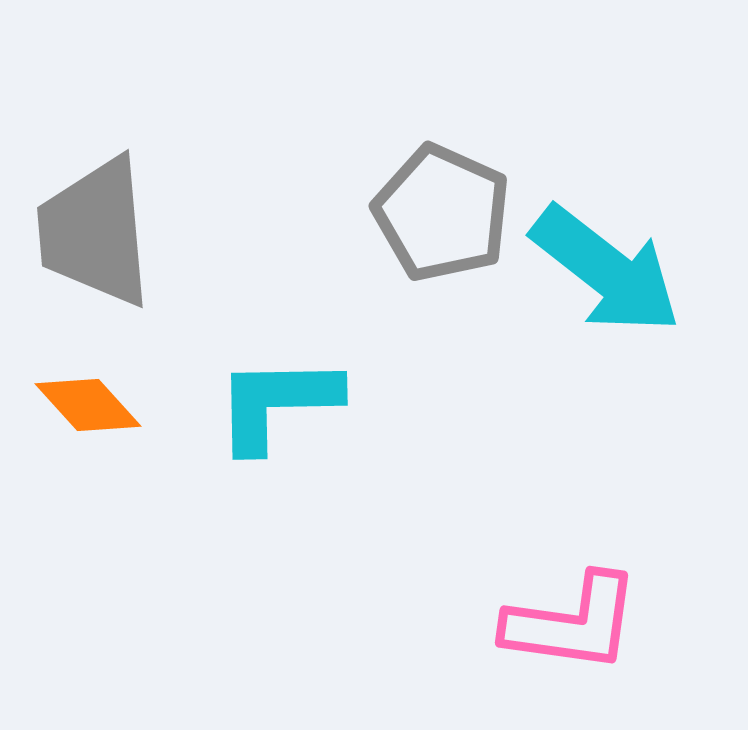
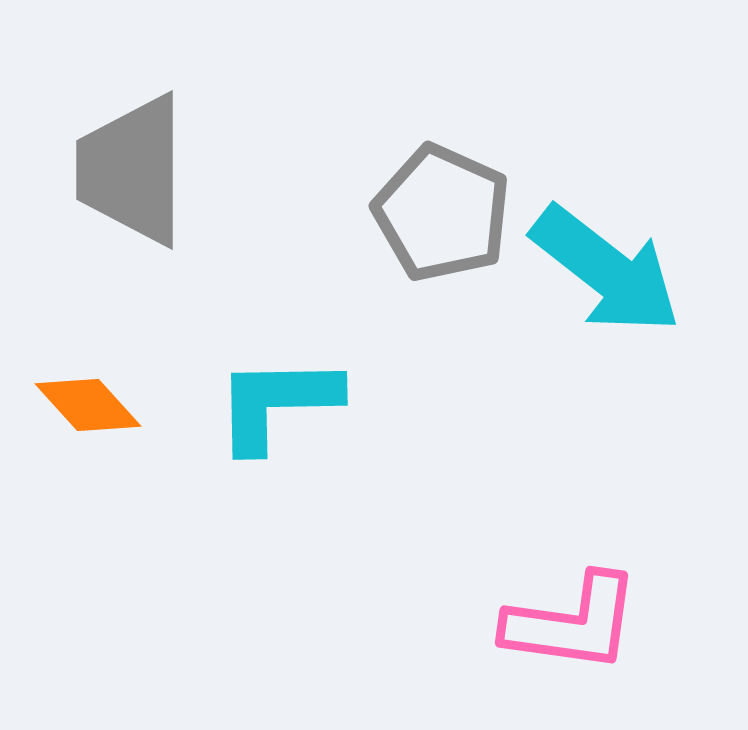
gray trapezoid: moved 37 px right, 62 px up; rotated 5 degrees clockwise
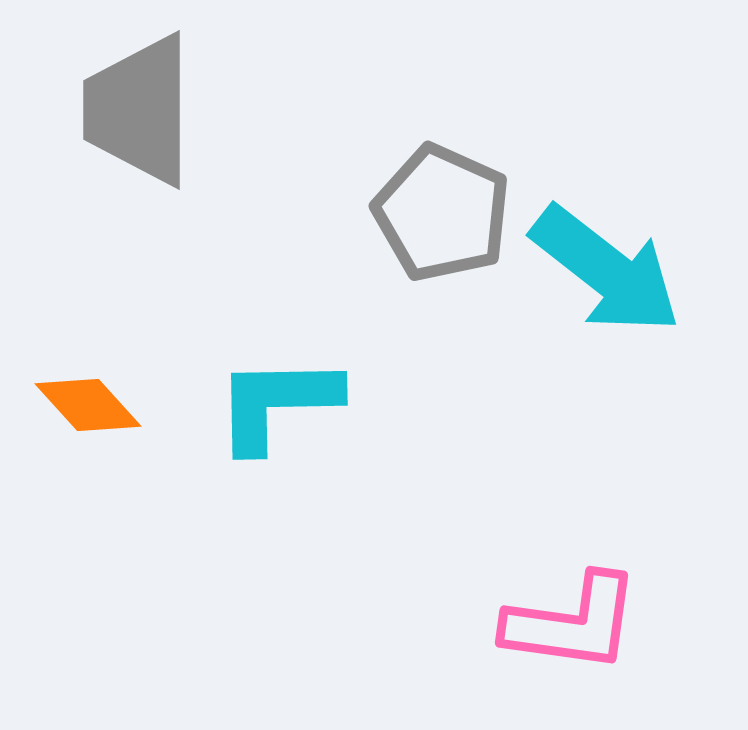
gray trapezoid: moved 7 px right, 60 px up
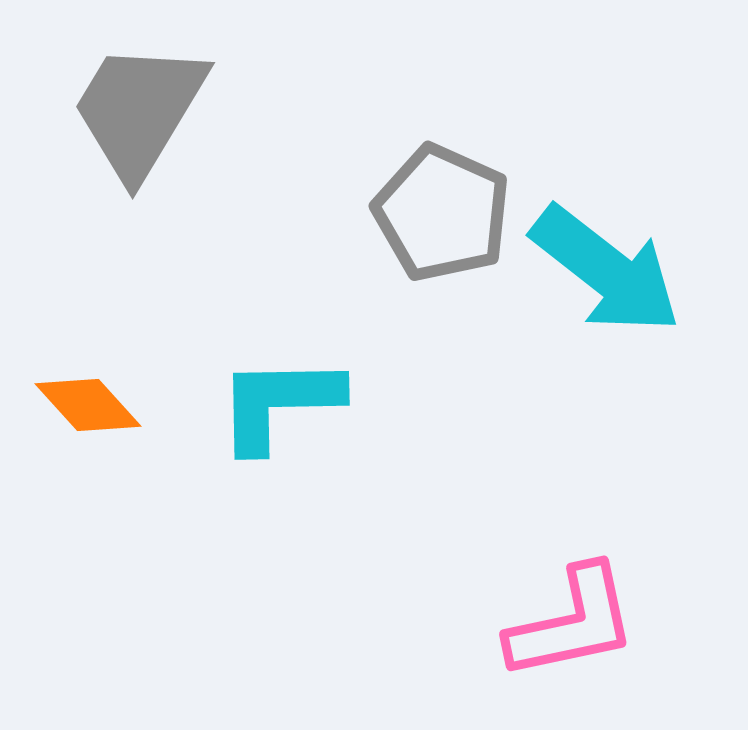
gray trapezoid: rotated 31 degrees clockwise
cyan L-shape: moved 2 px right
pink L-shape: rotated 20 degrees counterclockwise
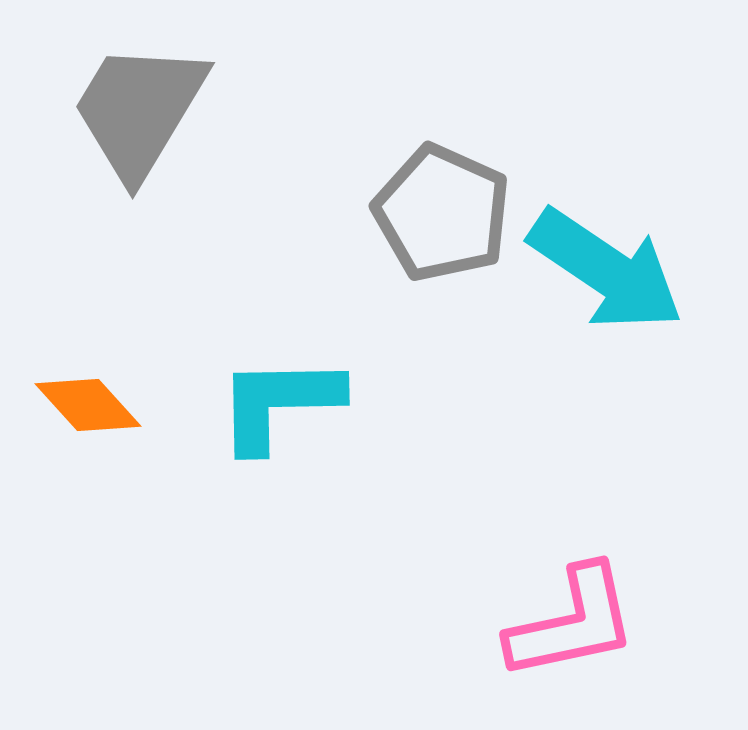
cyan arrow: rotated 4 degrees counterclockwise
